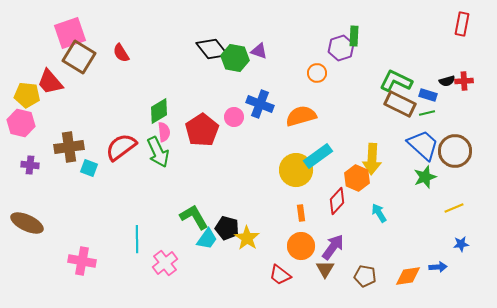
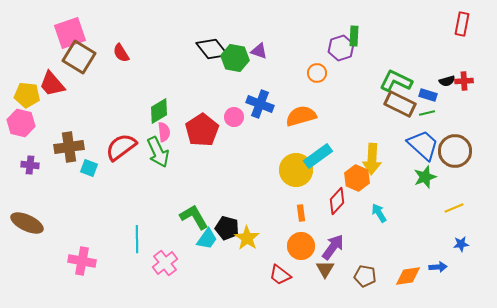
red trapezoid at (50, 82): moved 2 px right, 2 px down
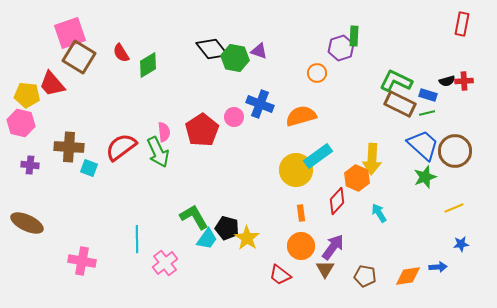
green diamond at (159, 111): moved 11 px left, 46 px up
brown cross at (69, 147): rotated 12 degrees clockwise
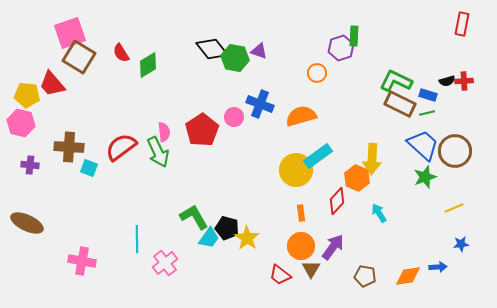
cyan trapezoid at (207, 239): moved 2 px right, 1 px up
brown triangle at (325, 269): moved 14 px left
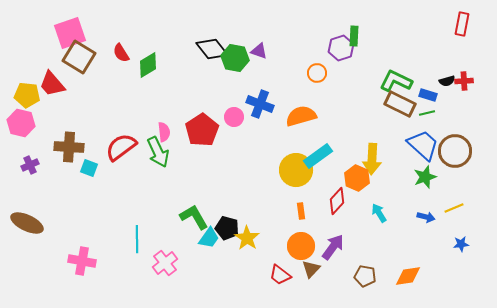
purple cross at (30, 165): rotated 30 degrees counterclockwise
orange rectangle at (301, 213): moved 2 px up
blue arrow at (438, 267): moved 12 px left, 50 px up; rotated 18 degrees clockwise
brown triangle at (311, 269): rotated 12 degrees clockwise
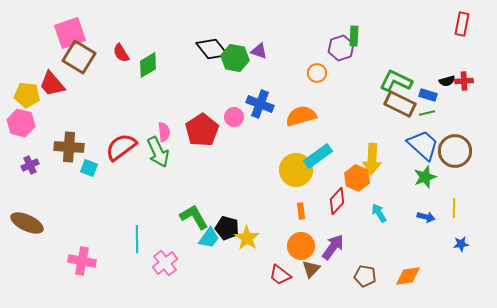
yellow line at (454, 208): rotated 66 degrees counterclockwise
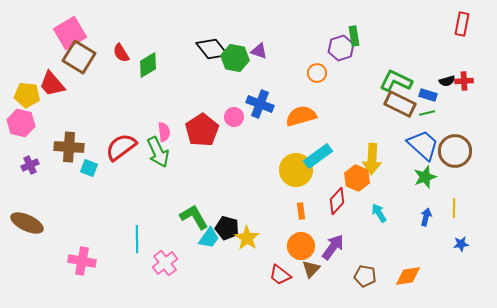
pink square at (70, 33): rotated 12 degrees counterclockwise
green rectangle at (354, 36): rotated 12 degrees counterclockwise
blue arrow at (426, 217): rotated 90 degrees counterclockwise
